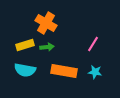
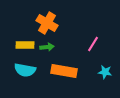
orange cross: moved 1 px right
yellow rectangle: rotated 18 degrees clockwise
cyan star: moved 10 px right
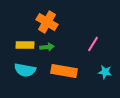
orange cross: moved 1 px up
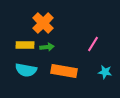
orange cross: moved 4 px left, 1 px down; rotated 15 degrees clockwise
cyan semicircle: moved 1 px right
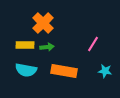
cyan star: moved 1 px up
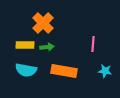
pink line: rotated 28 degrees counterclockwise
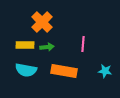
orange cross: moved 1 px left, 1 px up
pink line: moved 10 px left
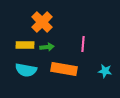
orange rectangle: moved 2 px up
